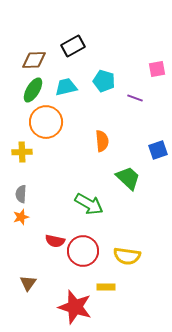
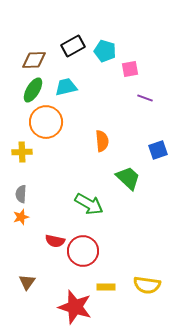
pink square: moved 27 px left
cyan pentagon: moved 1 px right, 30 px up
purple line: moved 10 px right
yellow semicircle: moved 20 px right, 29 px down
brown triangle: moved 1 px left, 1 px up
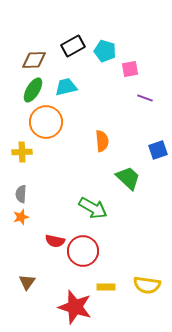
green arrow: moved 4 px right, 4 px down
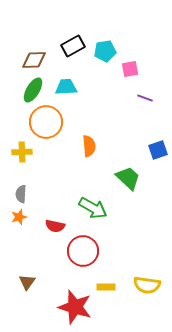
cyan pentagon: rotated 25 degrees counterclockwise
cyan trapezoid: rotated 10 degrees clockwise
orange semicircle: moved 13 px left, 5 px down
orange star: moved 2 px left
red semicircle: moved 15 px up
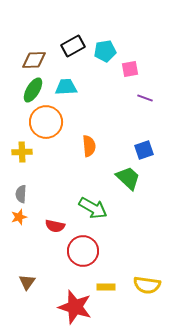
blue square: moved 14 px left
